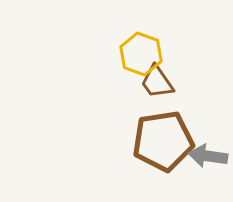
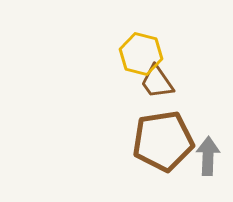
yellow hexagon: rotated 6 degrees counterclockwise
gray arrow: rotated 84 degrees clockwise
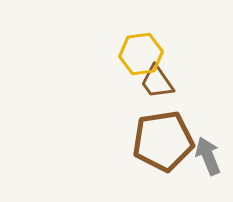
yellow hexagon: rotated 21 degrees counterclockwise
gray arrow: rotated 24 degrees counterclockwise
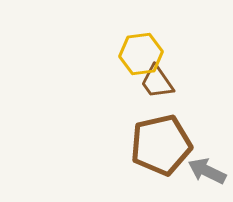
brown pentagon: moved 2 px left, 4 px down; rotated 4 degrees counterclockwise
gray arrow: moved 1 px left, 15 px down; rotated 42 degrees counterclockwise
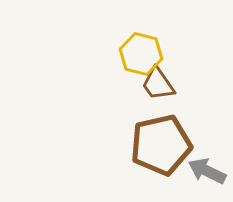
yellow hexagon: rotated 21 degrees clockwise
brown trapezoid: moved 1 px right, 2 px down
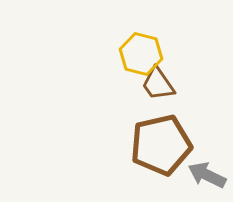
gray arrow: moved 4 px down
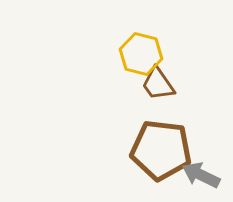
brown pentagon: moved 5 px down; rotated 20 degrees clockwise
gray arrow: moved 6 px left
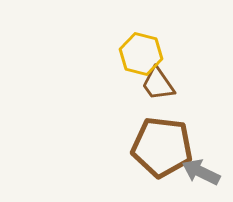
brown pentagon: moved 1 px right, 3 px up
gray arrow: moved 3 px up
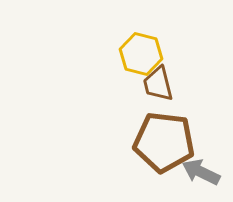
brown trapezoid: rotated 21 degrees clockwise
brown pentagon: moved 2 px right, 5 px up
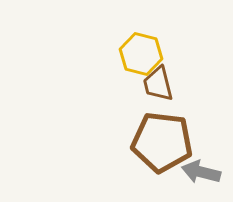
brown pentagon: moved 2 px left
gray arrow: rotated 12 degrees counterclockwise
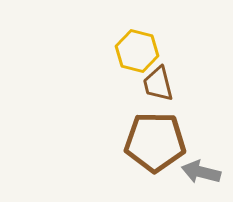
yellow hexagon: moved 4 px left, 3 px up
brown pentagon: moved 7 px left; rotated 6 degrees counterclockwise
